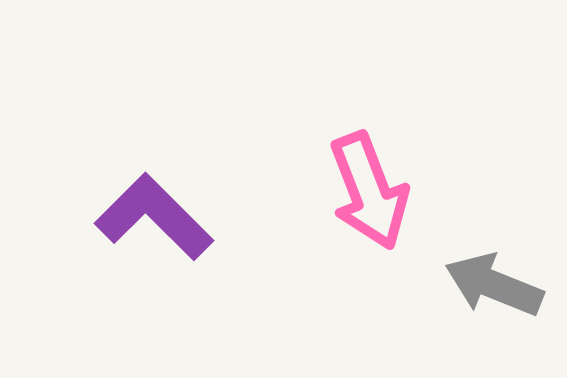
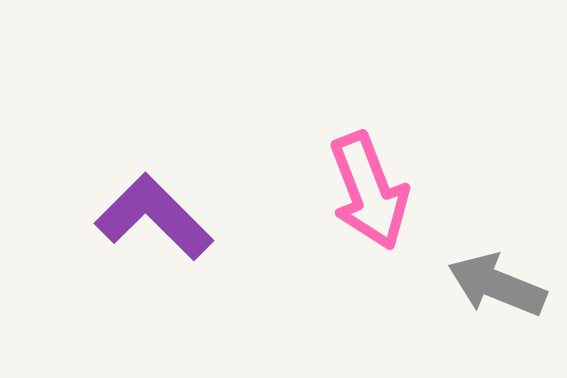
gray arrow: moved 3 px right
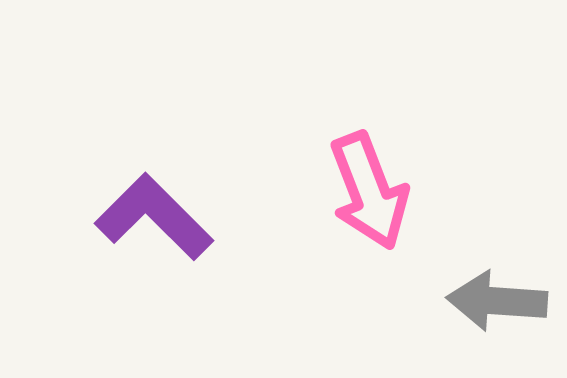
gray arrow: moved 16 px down; rotated 18 degrees counterclockwise
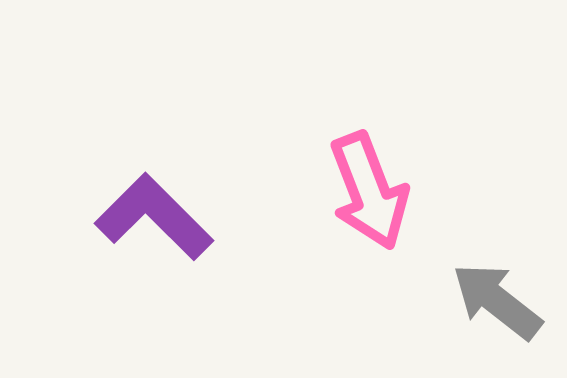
gray arrow: rotated 34 degrees clockwise
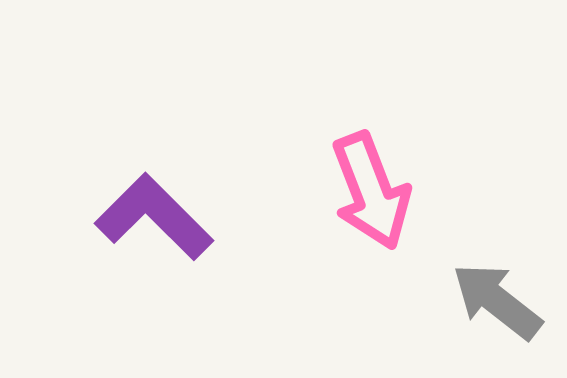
pink arrow: moved 2 px right
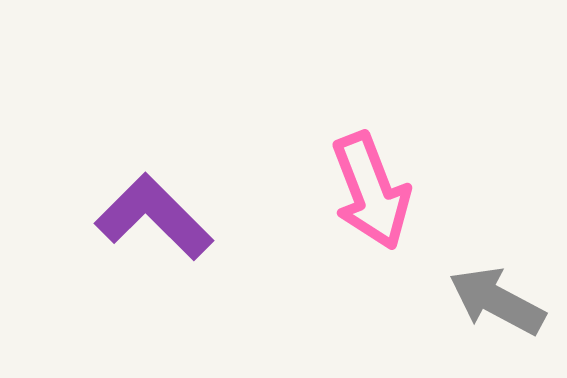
gray arrow: rotated 10 degrees counterclockwise
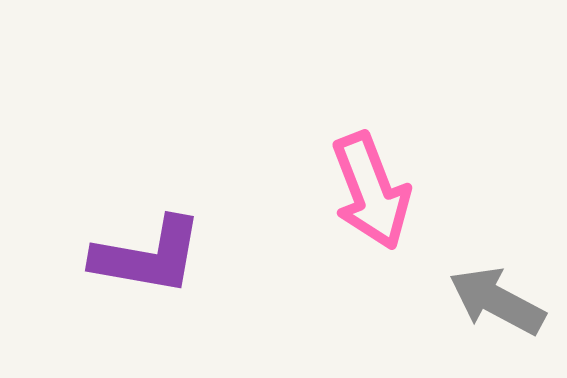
purple L-shape: moved 6 px left, 39 px down; rotated 145 degrees clockwise
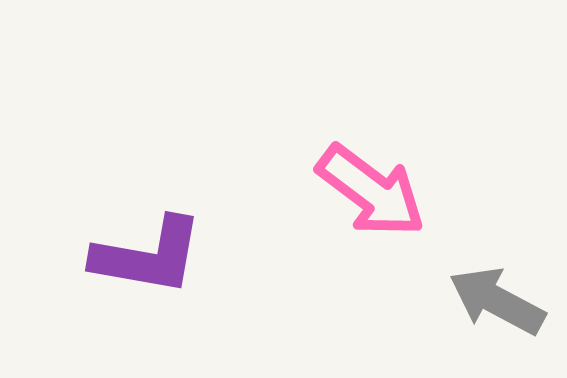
pink arrow: rotated 32 degrees counterclockwise
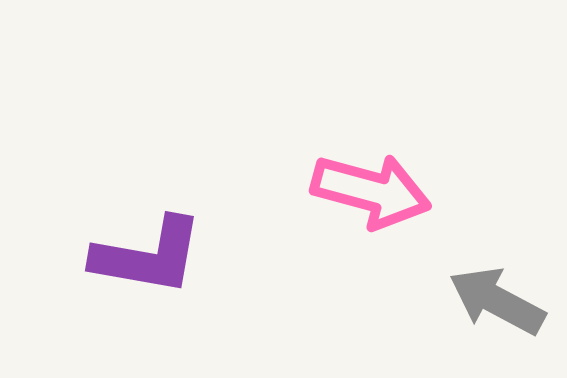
pink arrow: rotated 22 degrees counterclockwise
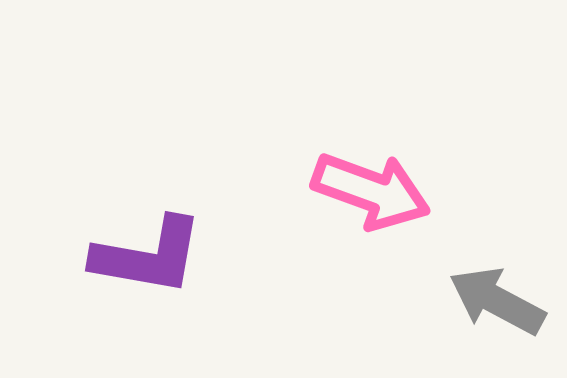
pink arrow: rotated 5 degrees clockwise
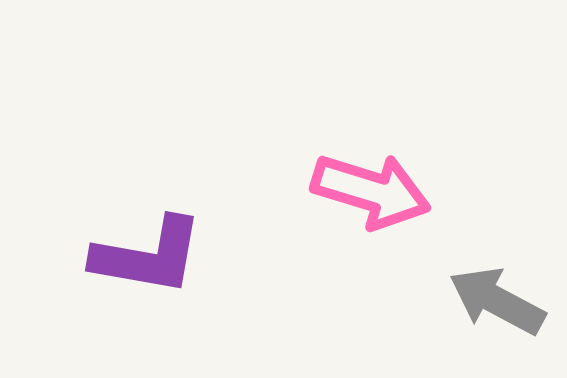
pink arrow: rotated 3 degrees counterclockwise
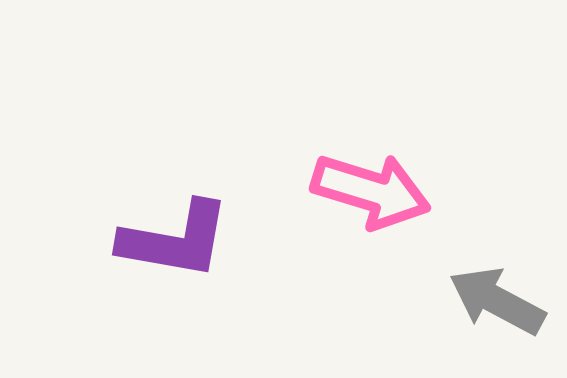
purple L-shape: moved 27 px right, 16 px up
